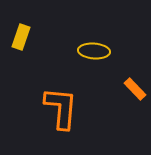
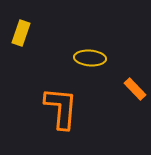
yellow rectangle: moved 4 px up
yellow ellipse: moved 4 px left, 7 px down
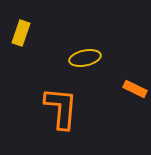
yellow ellipse: moved 5 px left; rotated 16 degrees counterclockwise
orange rectangle: rotated 20 degrees counterclockwise
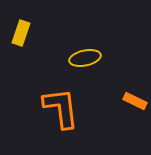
orange rectangle: moved 12 px down
orange L-shape: rotated 12 degrees counterclockwise
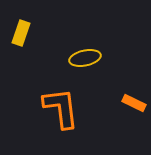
orange rectangle: moved 1 px left, 2 px down
